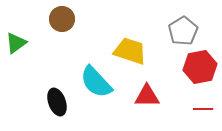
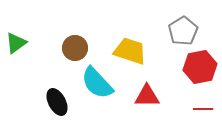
brown circle: moved 13 px right, 29 px down
cyan semicircle: moved 1 px right, 1 px down
black ellipse: rotated 8 degrees counterclockwise
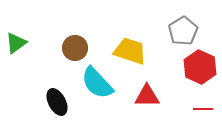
red hexagon: rotated 24 degrees counterclockwise
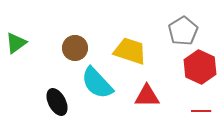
red line: moved 2 px left, 2 px down
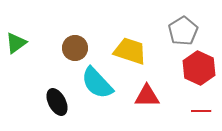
red hexagon: moved 1 px left, 1 px down
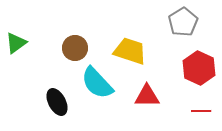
gray pentagon: moved 9 px up
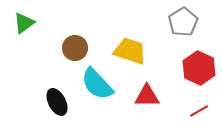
green triangle: moved 8 px right, 20 px up
cyan semicircle: moved 1 px down
red line: moved 2 px left; rotated 30 degrees counterclockwise
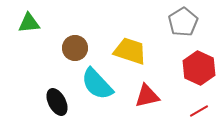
green triangle: moved 5 px right; rotated 30 degrees clockwise
red triangle: rotated 12 degrees counterclockwise
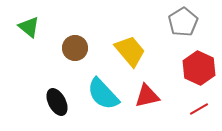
green triangle: moved 4 px down; rotated 45 degrees clockwise
yellow trapezoid: rotated 32 degrees clockwise
cyan semicircle: moved 6 px right, 10 px down
red line: moved 2 px up
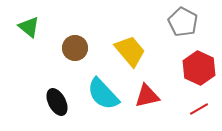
gray pentagon: rotated 12 degrees counterclockwise
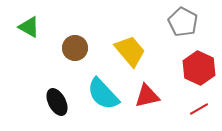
green triangle: rotated 10 degrees counterclockwise
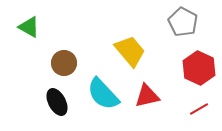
brown circle: moved 11 px left, 15 px down
